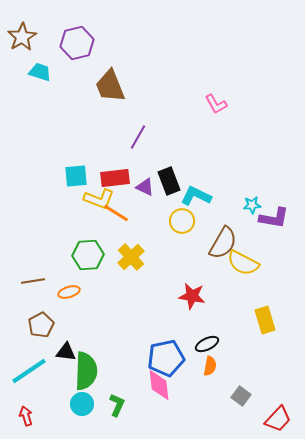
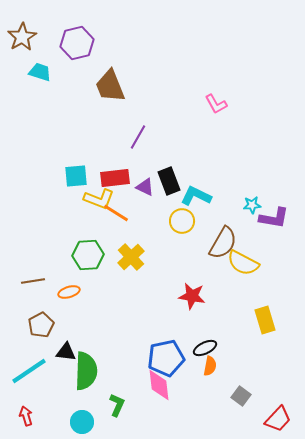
black ellipse: moved 2 px left, 4 px down
cyan circle: moved 18 px down
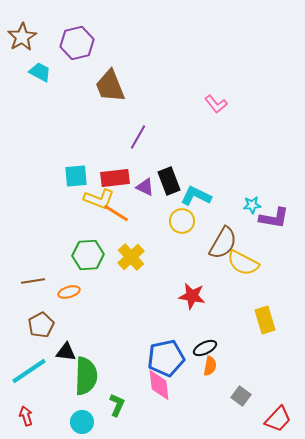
cyan trapezoid: rotated 10 degrees clockwise
pink L-shape: rotated 10 degrees counterclockwise
green semicircle: moved 5 px down
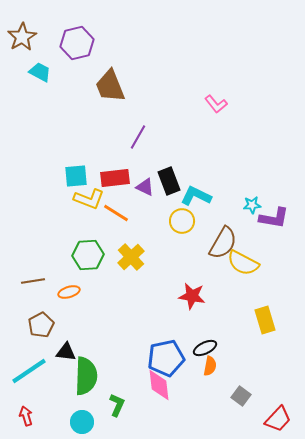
yellow L-shape: moved 10 px left
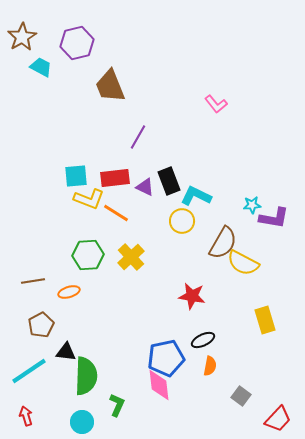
cyan trapezoid: moved 1 px right, 5 px up
black ellipse: moved 2 px left, 8 px up
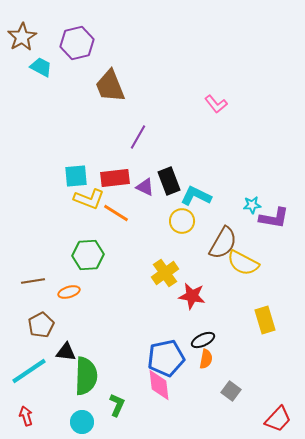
yellow cross: moved 34 px right, 16 px down; rotated 8 degrees clockwise
orange semicircle: moved 4 px left, 7 px up
gray square: moved 10 px left, 5 px up
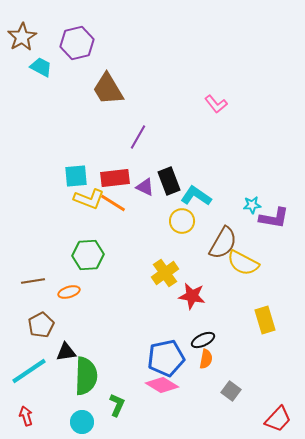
brown trapezoid: moved 2 px left, 3 px down; rotated 9 degrees counterclockwise
cyan L-shape: rotated 8 degrees clockwise
orange line: moved 3 px left, 10 px up
black triangle: rotated 15 degrees counterclockwise
pink diamond: moved 3 px right; rotated 52 degrees counterclockwise
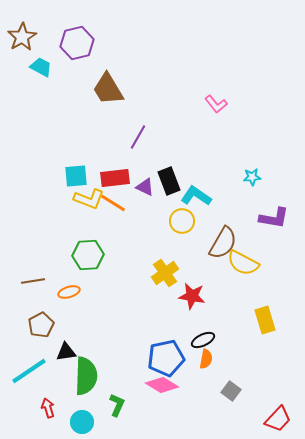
cyan star: moved 28 px up
red arrow: moved 22 px right, 8 px up
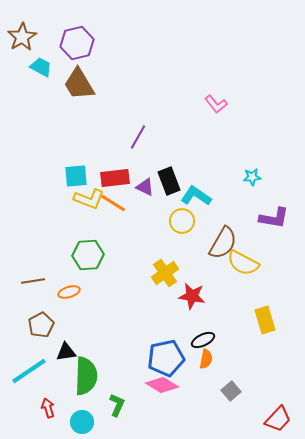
brown trapezoid: moved 29 px left, 5 px up
gray square: rotated 12 degrees clockwise
